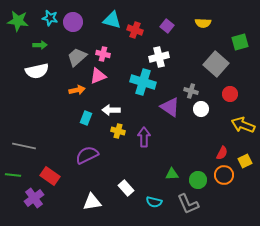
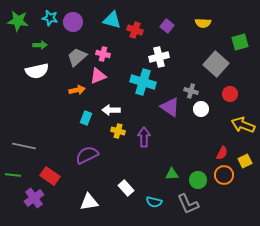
white triangle: moved 3 px left
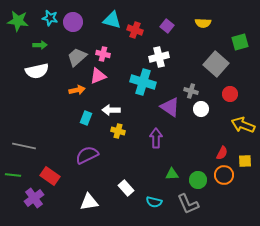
purple arrow: moved 12 px right, 1 px down
yellow square: rotated 24 degrees clockwise
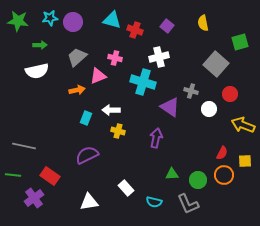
cyan star: rotated 21 degrees counterclockwise
yellow semicircle: rotated 77 degrees clockwise
pink cross: moved 12 px right, 4 px down
white circle: moved 8 px right
purple arrow: rotated 12 degrees clockwise
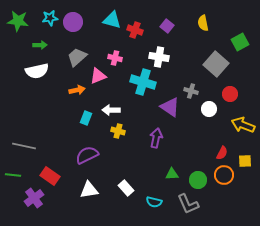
green square: rotated 12 degrees counterclockwise
white cross: rotated 24 degrees clockwise
white triangle: moved 12 px up
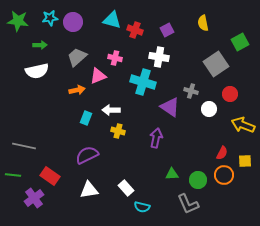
purple square: moved 4 px down; rotated 24 degrees clockwise
gray square: rotated 15 degrees clockwise
cyan semicircle: moved 12 px left, 5 px down
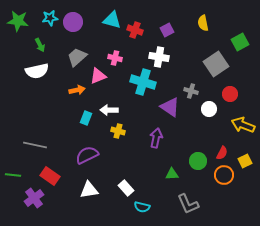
green arrow: rotated 64 degrees clockwise
white arrow: moved 2 px left
gray line: moved 11 px right, 1 px up
yellow square: rotated 24 degrees counterclockwise
green circle: moved 19 px up
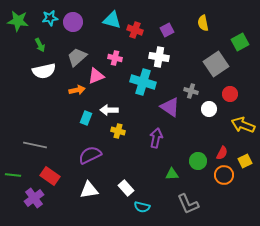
white semicircle: moved 7 px right
pink triangle: moved 2 px left
purple semicircle: moved 3 px right
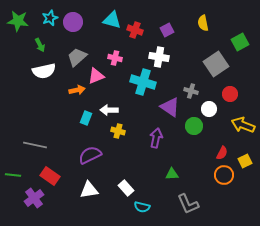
cyan star: rotated 14 degrees counterclockwise
green circle: moved 4 px left, 35 px up
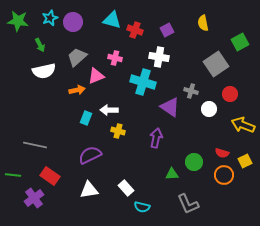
green circle: moved 36 px down
red semicircle: rotated 80 degrees clockwise
